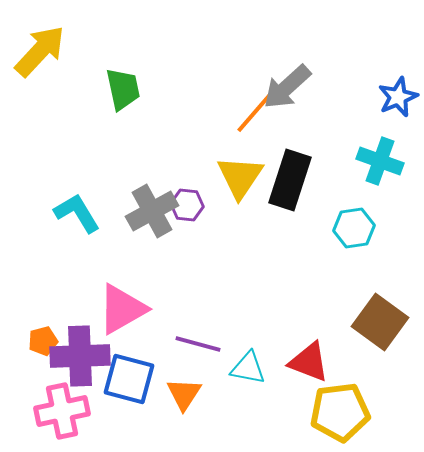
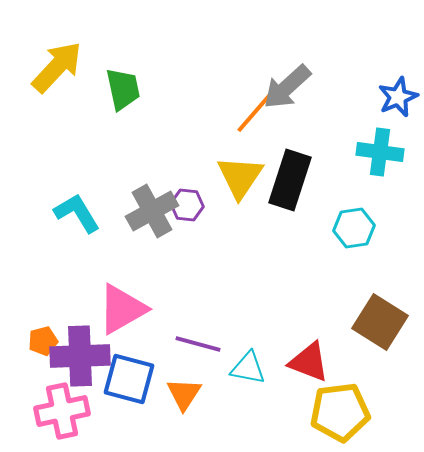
yellow arrow: moved 17 px right, 16 px down
cyan cross: moved 9 px up; rotated 12 degrees counterclockwise
brown square: rotated 4 degrees counterclockwise
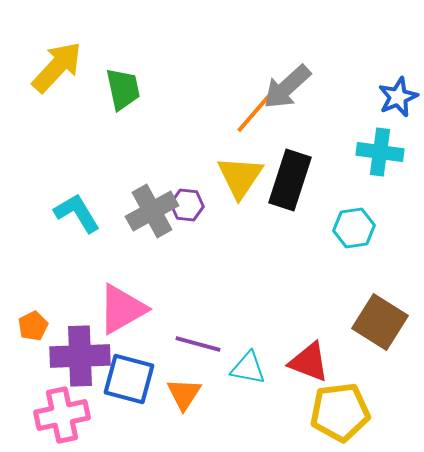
orange pentagon: moved 10 px left, 15 px up; rotated 12 degrees counterclockwise
pink cross: moved 4 px down
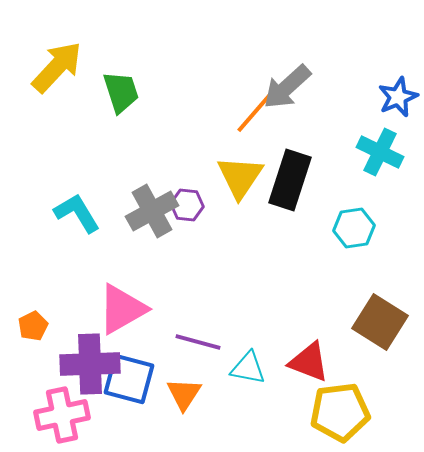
green trapezoid: moved 2 px left, 3 px down; rotated 6 degrees counterclockwise
cyan cross: rotated 18 degrees clockwise
purple line: moved 2 px up
purple cross: moved 10 px right, 8 px down
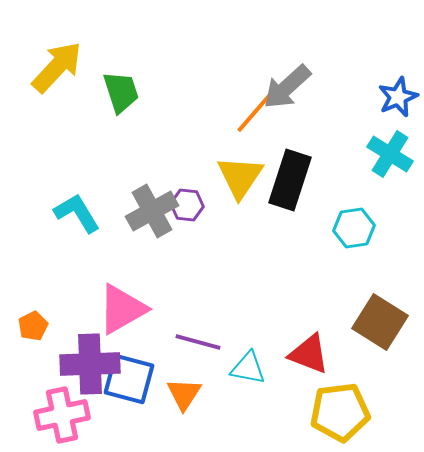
cyan cross: moved 10 px right, 2 px down; rotated 6 degrees clockwise
red triangle: moved 8 px up
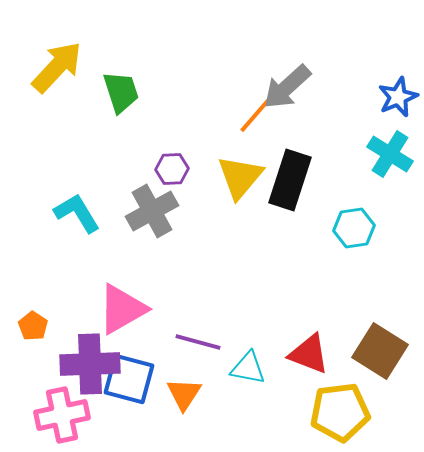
orange line: moved 3 px right
yellow triangle: rotated 6 degrees clockwise
purple hexagon: moved 15 px left, 36 px up; rotated 8 degrees counterclockwise
brown square: moved 29 px down
orange pentagon: rotated 12 degrees counterclockwise
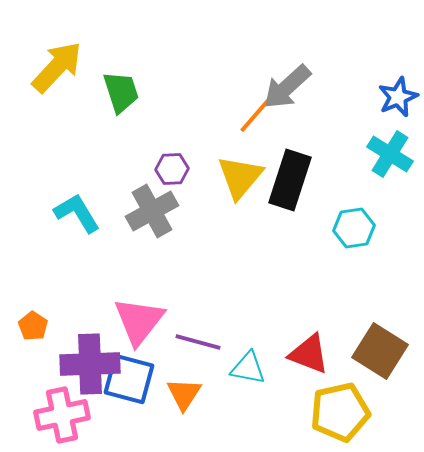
pink triangle: moved 17 px right, 12 px down; rotated 22 degrees counterclockwise
yellow pentagon: rotated 6 degrees counterclockwise
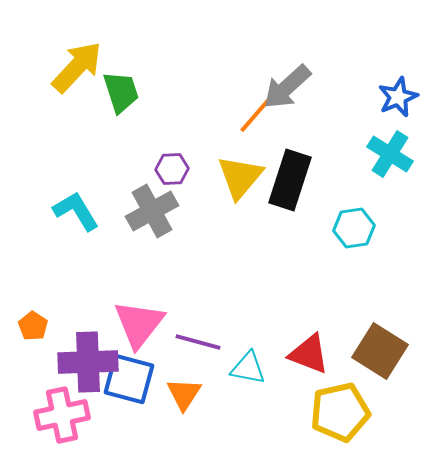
yellow arrow: moved 20 px right
cyan L-shape: moved 1 px left, 2 px up
pink triangle: moved 3 px down
purple cross: moved 2 px left, 2 px up
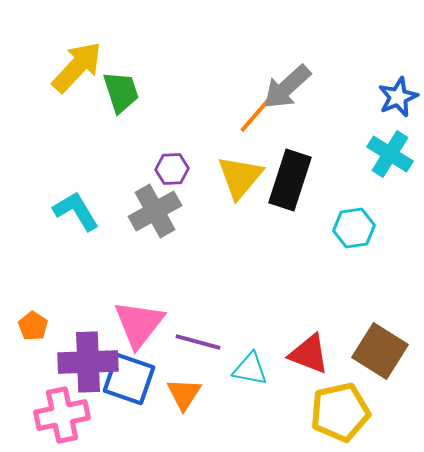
gray cross: moved 3 px right
cyan triangle: moved 2 px right, 1 px down
blue square: rotated 4 degrees clockwise
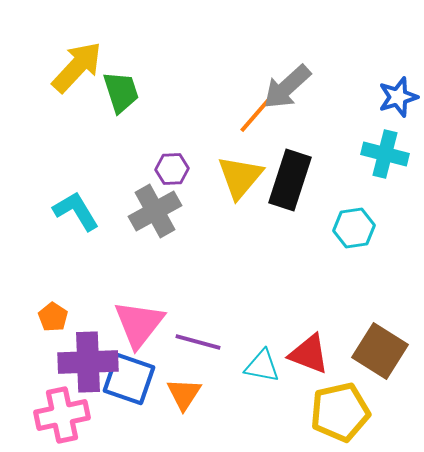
blue star: rotated 6 degrees clockwise
cyan cross: moved 5 px left; rotated 18 degrees counterclockwise
orange pentagon: moved 20 px right, 9 px up
cyan triangle: moved 12 px right, 3 px up
